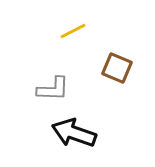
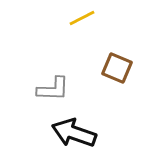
yellow line: moved 9 px right, 13 px up
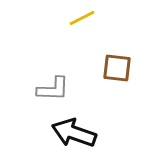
brown square: rotated 16 degrees counterclockwise
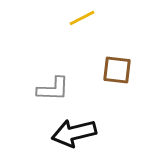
brown square: moved 2 px down
black arrow: rotated 33 degrees counterclockwise
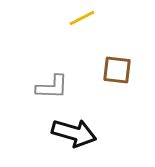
gray L-shape: moved 1 px left, 2 px up
black arrow: rotated 150 degrees counterclockwise
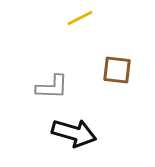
yellow line: moved 2 px left
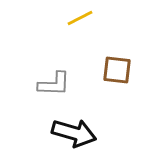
gray L-shape: moved 2 px right, 3 px up
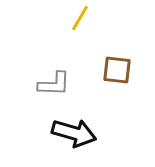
yellow line: rotated 32 degrees counterclockwise
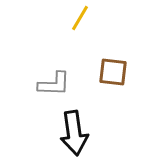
brown square: moved 4 px left, 2 px down
black arrow: rotated 66 degrees clockwise
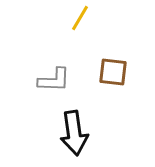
gray L-shape: moved 4 px up
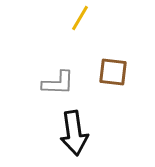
gray L-shape: moved 4 px right, 3 px down
